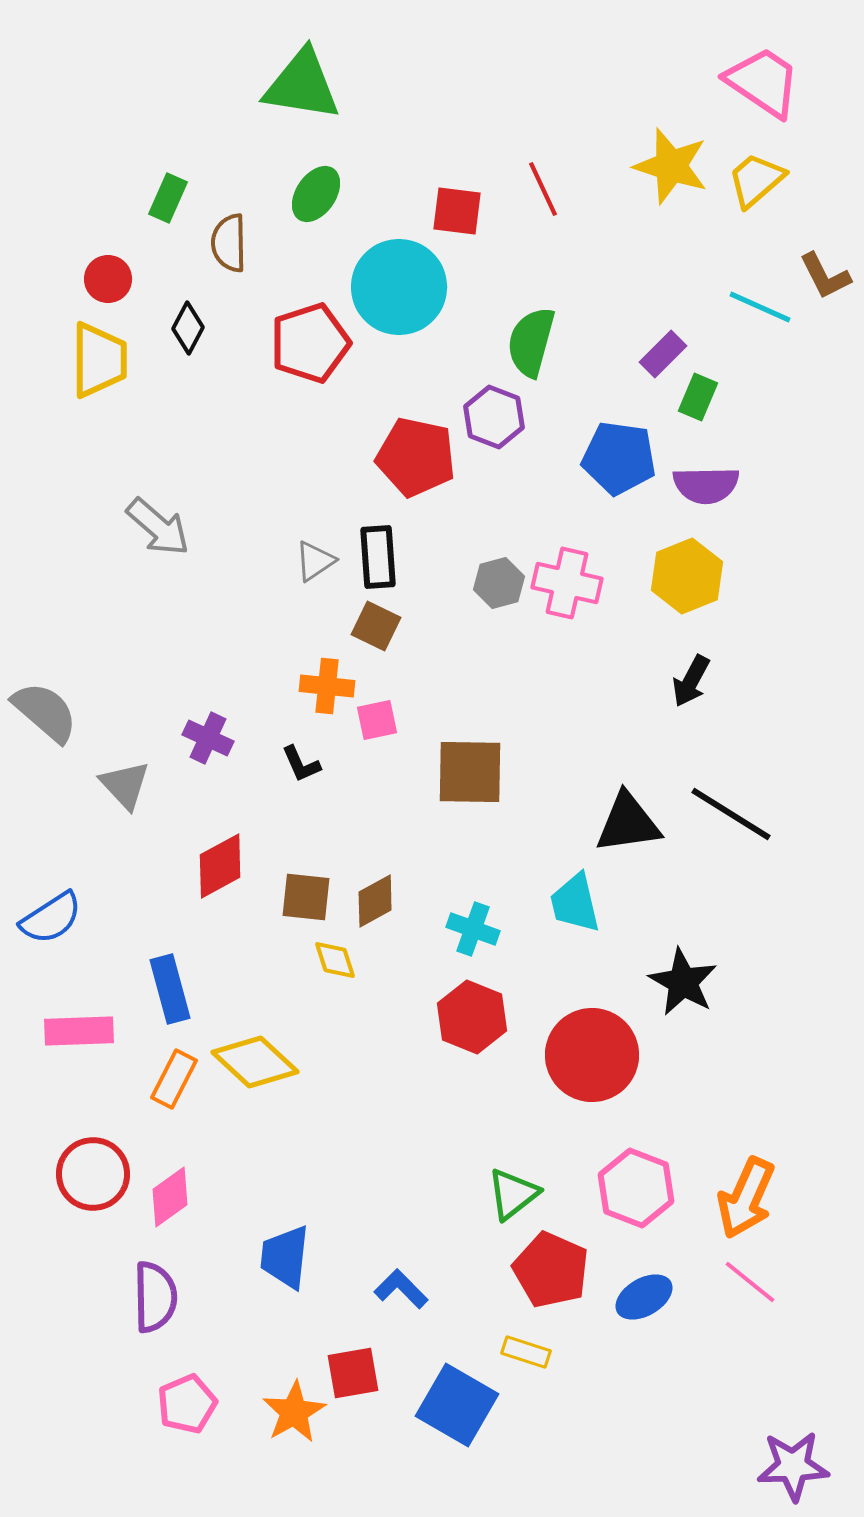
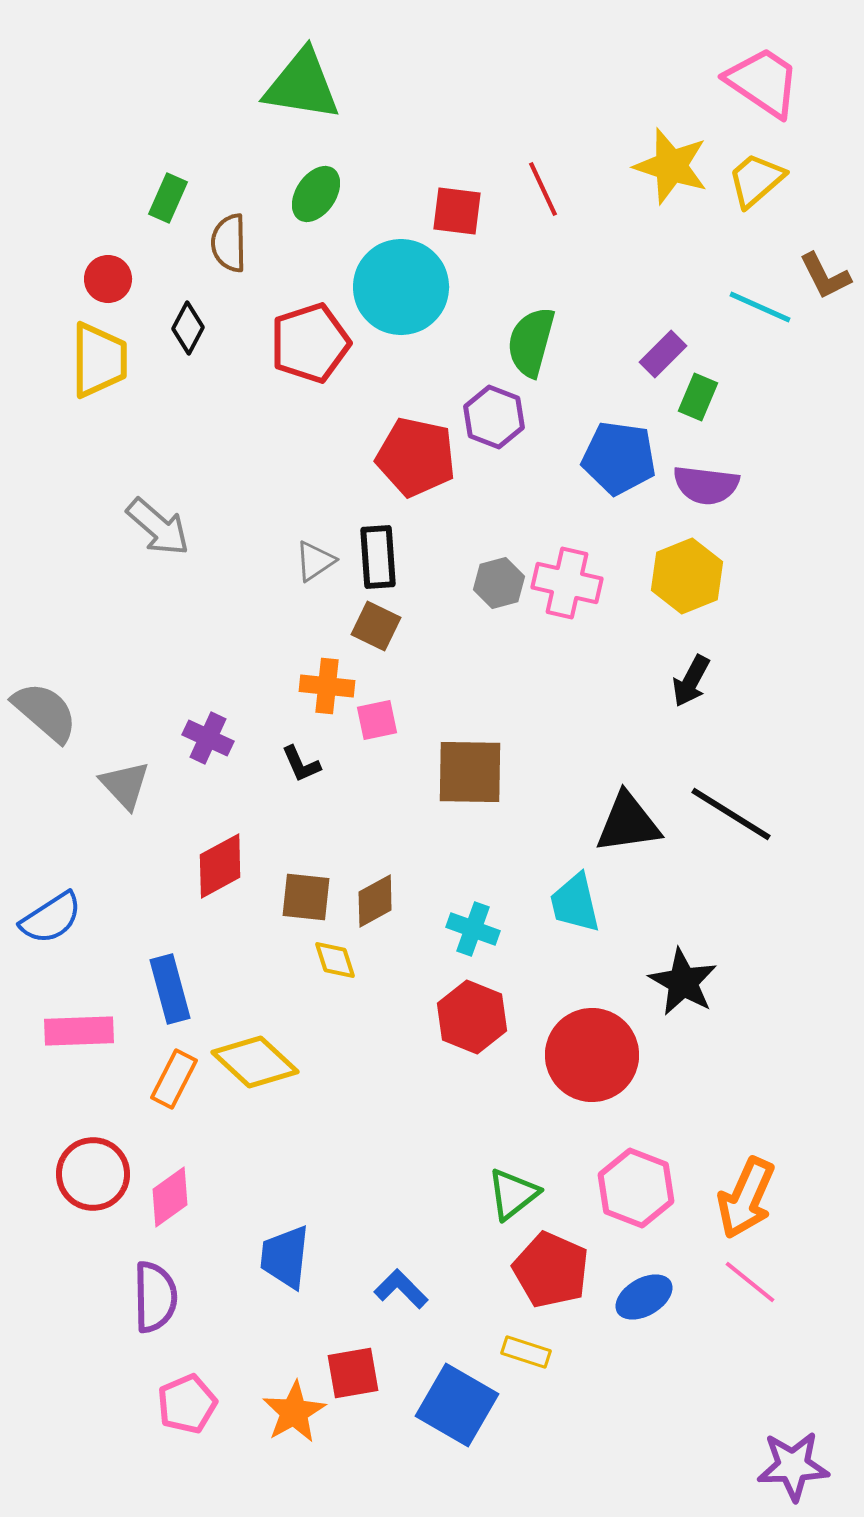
cyan circle at (399, 287): moved 2 px right
purple semicircle at (706, 485): rotated 8 degrees clockwise
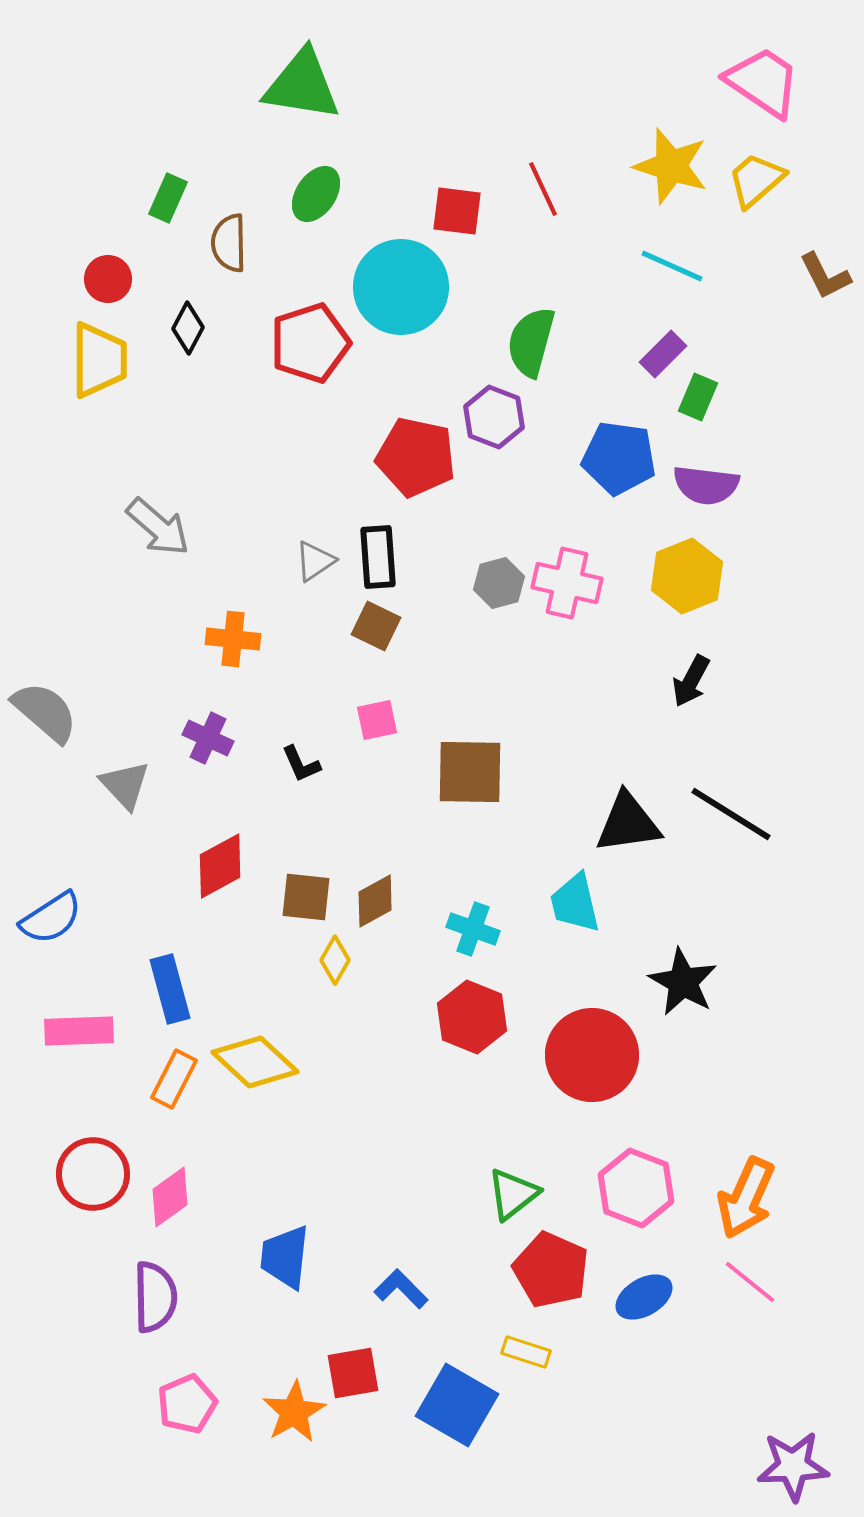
cyan line at (760, 307): moved 88 px left, 41 px up
orange cross at (327, 686): moved 94 px left, 47 px up
yellow diamond at (335, 960): rotated 48 degrees clockwise
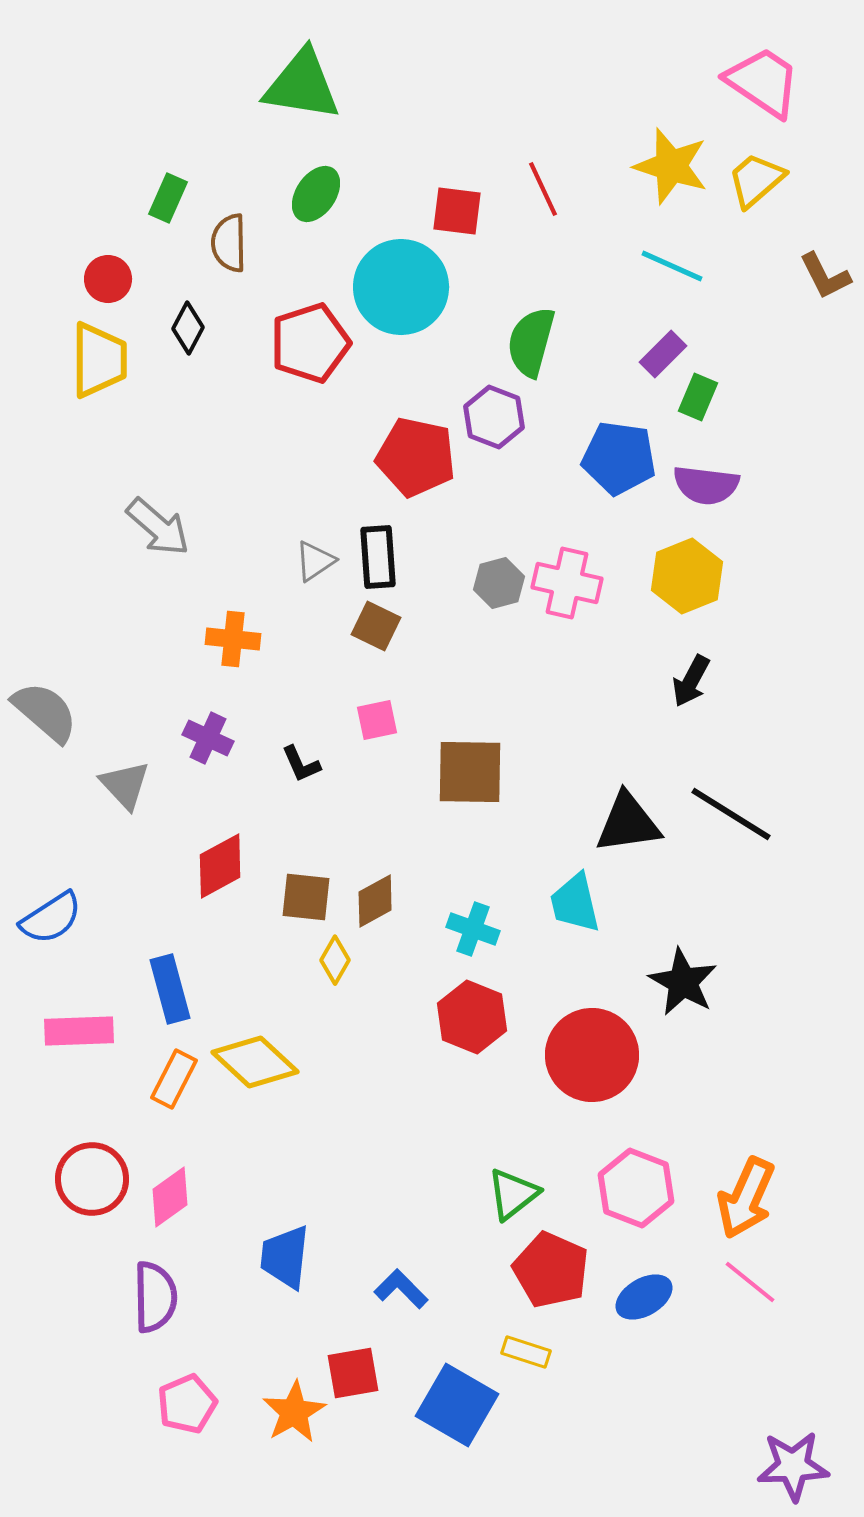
red circle at (93, 1174): moved 1 px left, 5 px down
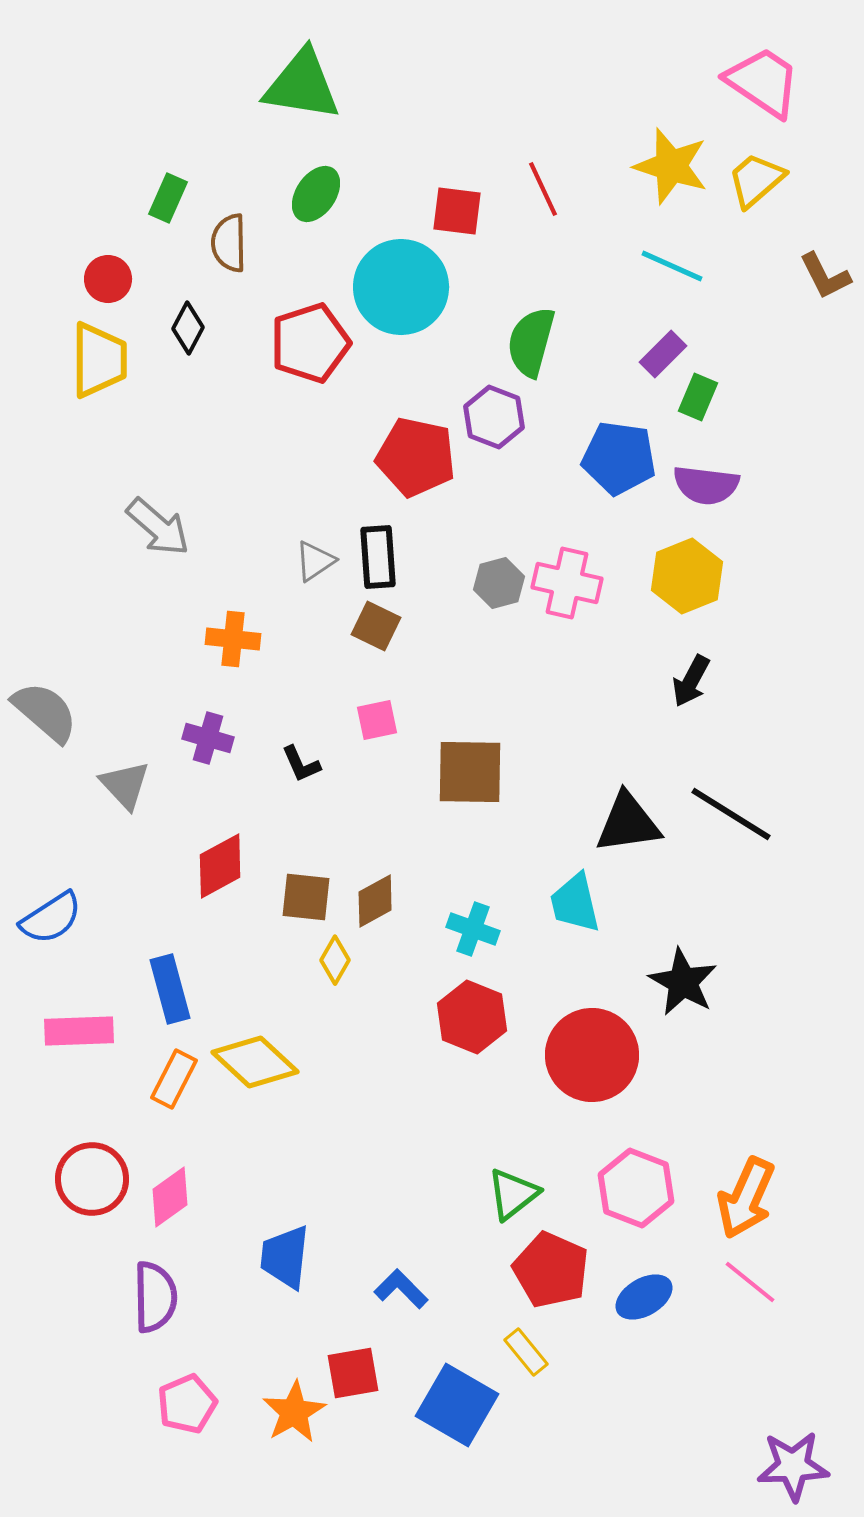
purple cross at (208, 738): rotated 9 degrees counterclockwise
yellow rectangle at (526, 1352): rotated 33 degrees clockwise
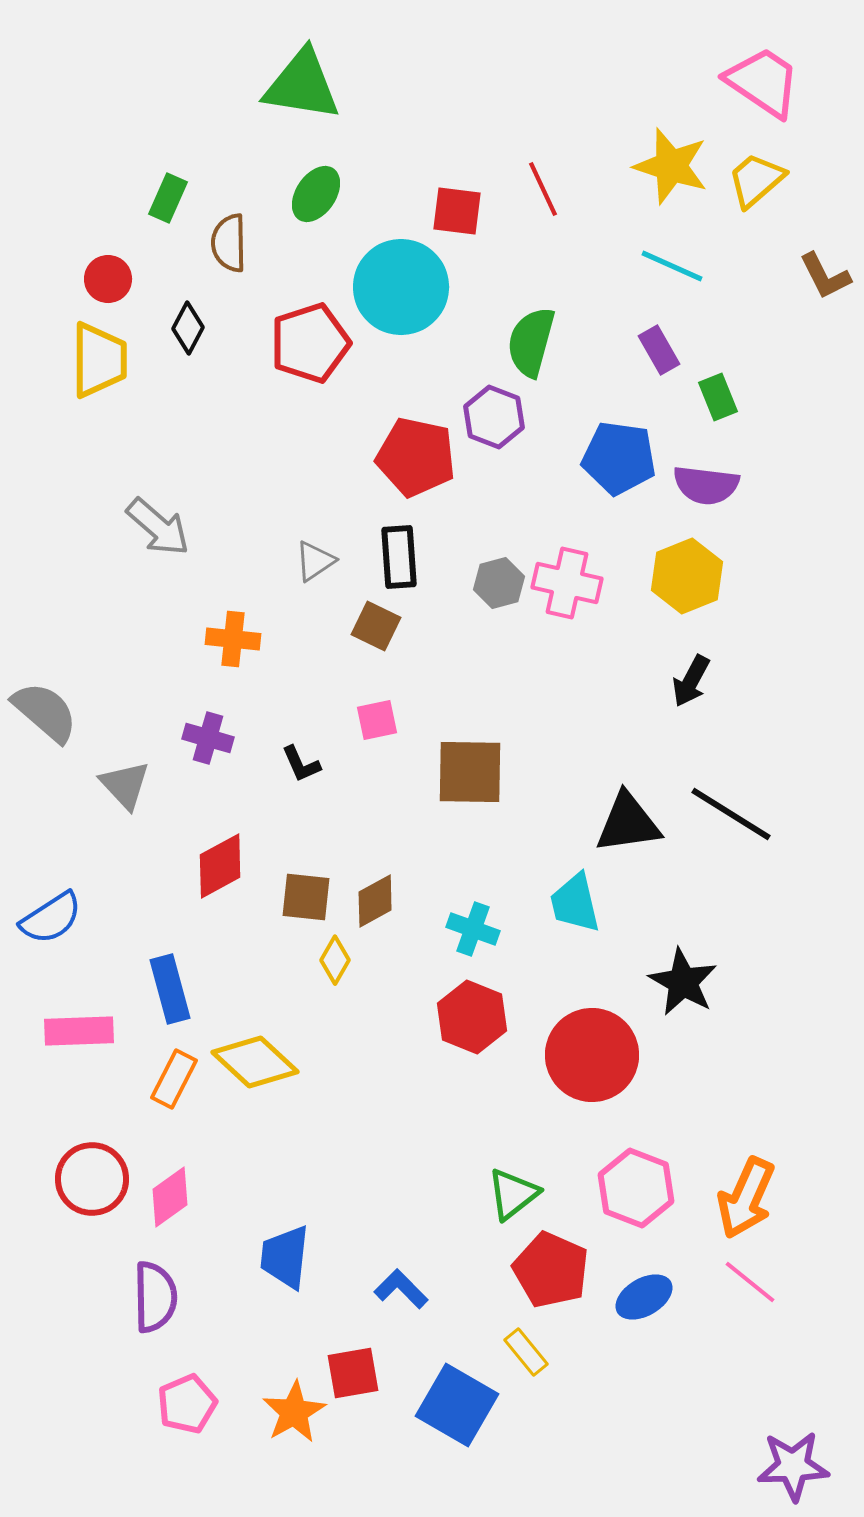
purple rectangle at (663, 354): moved 4 px left, 4 px up; rotated 75 degrees counterclockwise
green rectangle at (698, 397): moved 20 px right; rotated 45 degrees counterclockwise
black rectangle at (378, 557): moved 21 px right
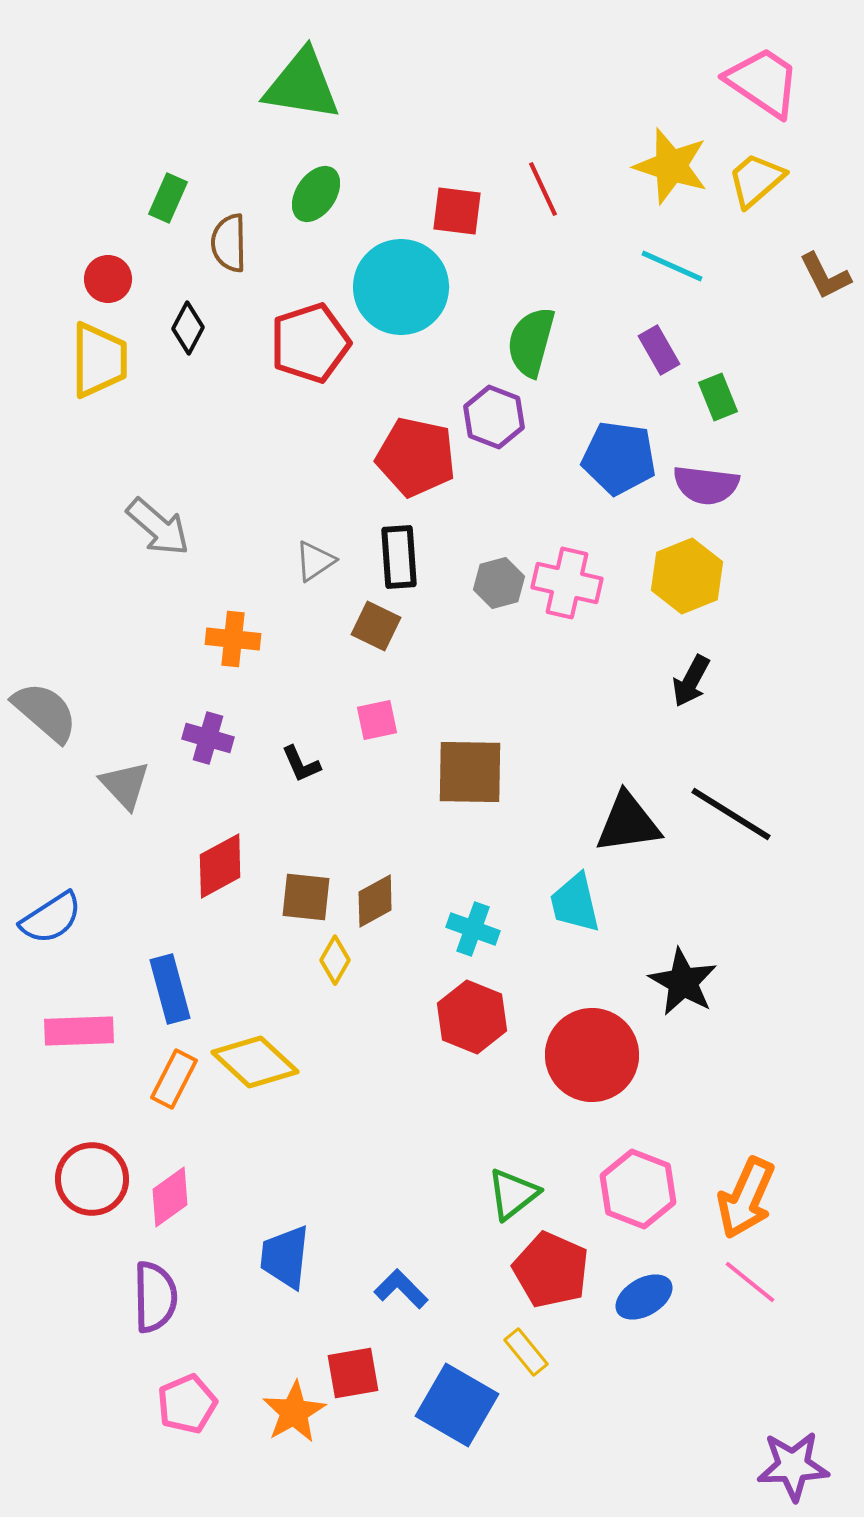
pink hexagon at (636, 1188): moved 2 px right, 1 px down
